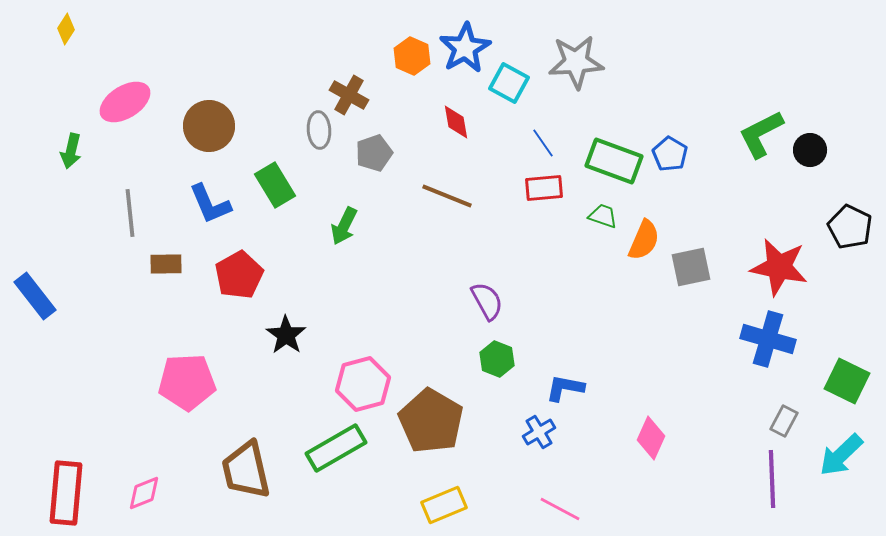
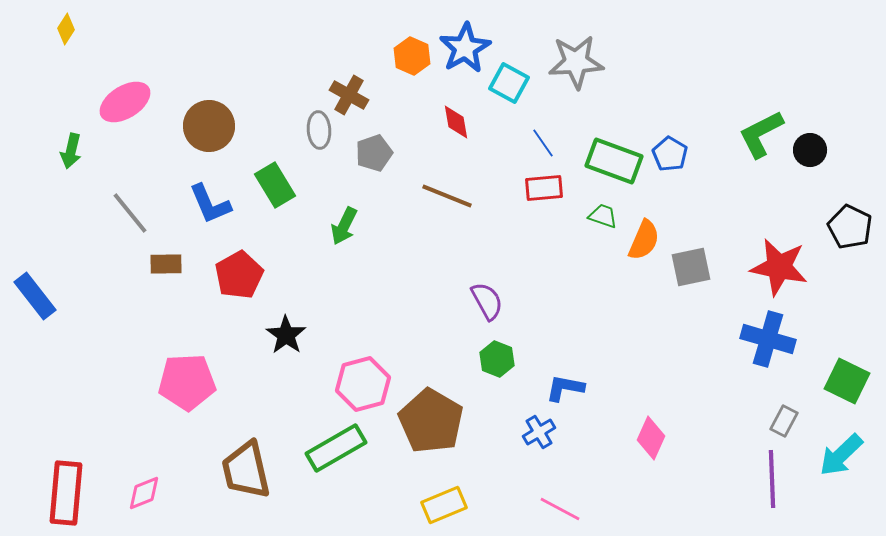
gray line at (130, 213): rotated 33 degrees counterclockwise
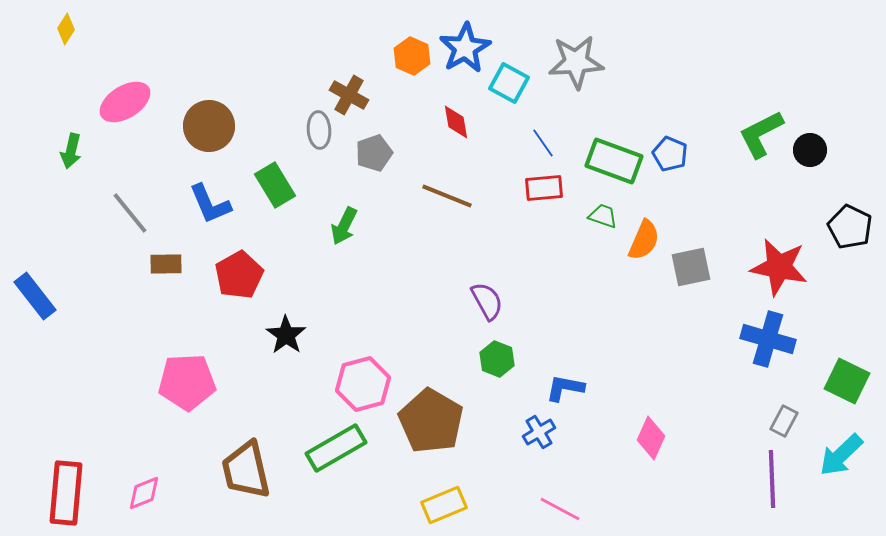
blue pentagon at (670, 154): rotated 8 degrees counterclockwise
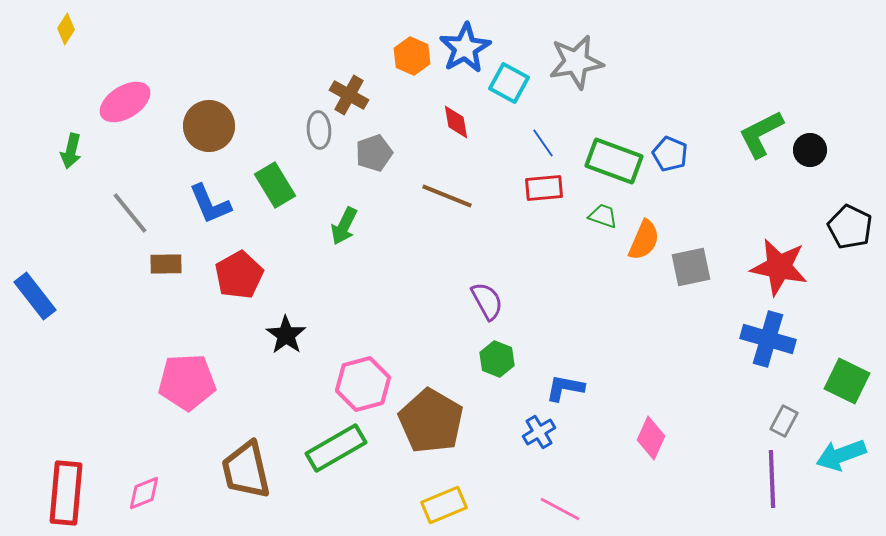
gray star at (576, 62): rotated 6 degrees counterclockwise
cyan arrow at (841, 455): rotated 24 degrees clockwise
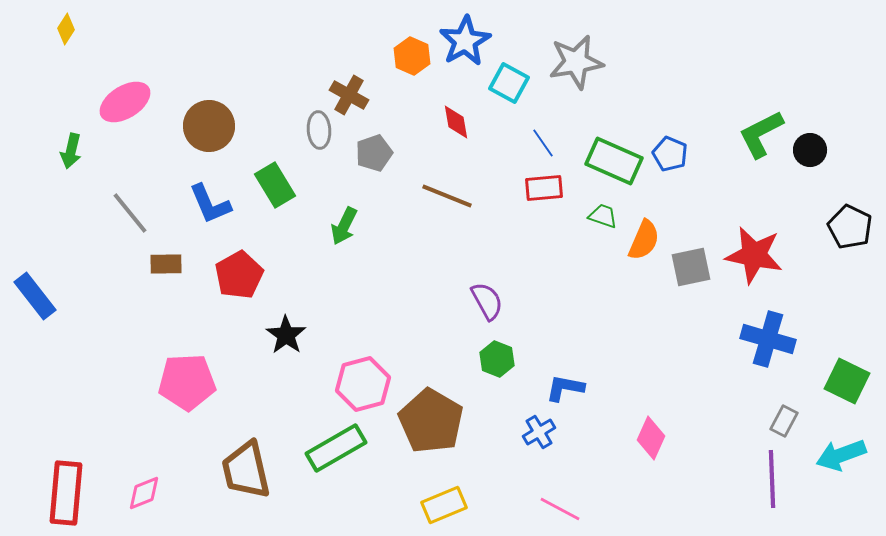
blue star at (465, 48): moved 7 px up
green rectangle at (614, 161): rotated 4 degrees clockwise
red star at (779, 267): moved 25 px left, 12 px up
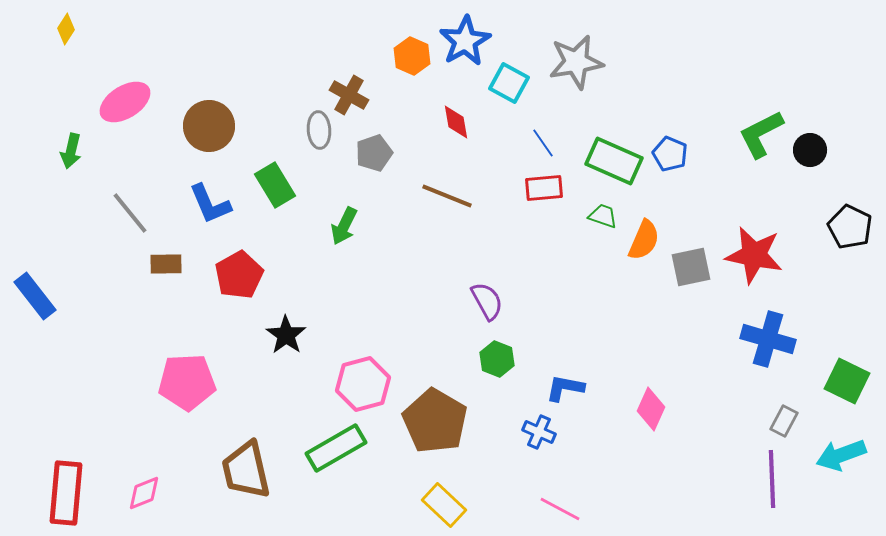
brown pentagon at (431, 421): moved 4 px right
blue cross at (539, 432): rotated 36 degrees counterclockwise
pink diamond at (651, 438): moved 29 px up
yellow rectangle at (444, 505): rotated 66 degrees clockwise
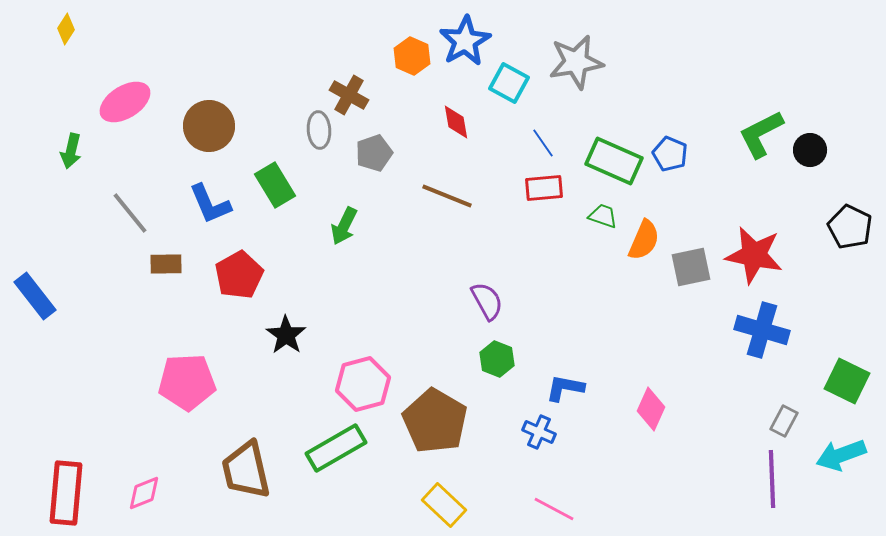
blue cross at (768, 339): moved 6 px left, 9 px up
pink line at (560, 509): moved 6 px left
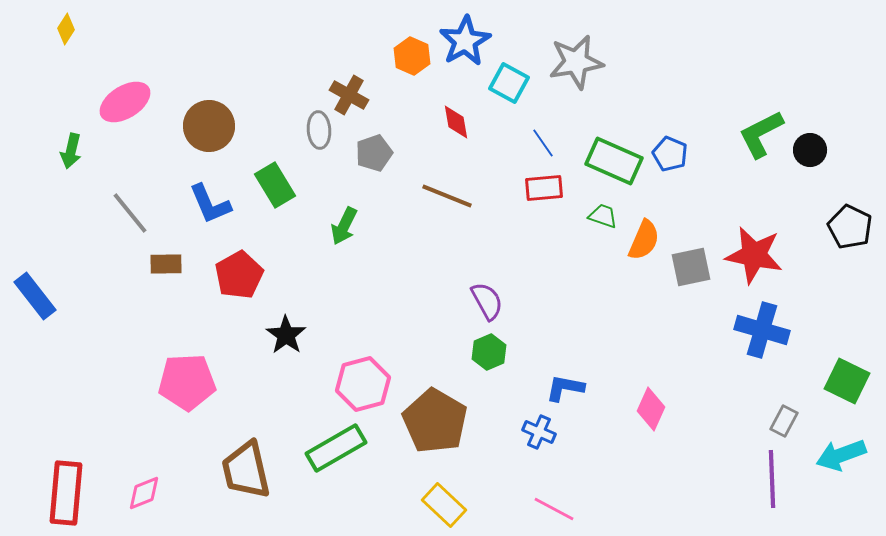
green hexagon at (497, 359): moved 8 px left, 7 px up; rotated 16 degrees clockwise
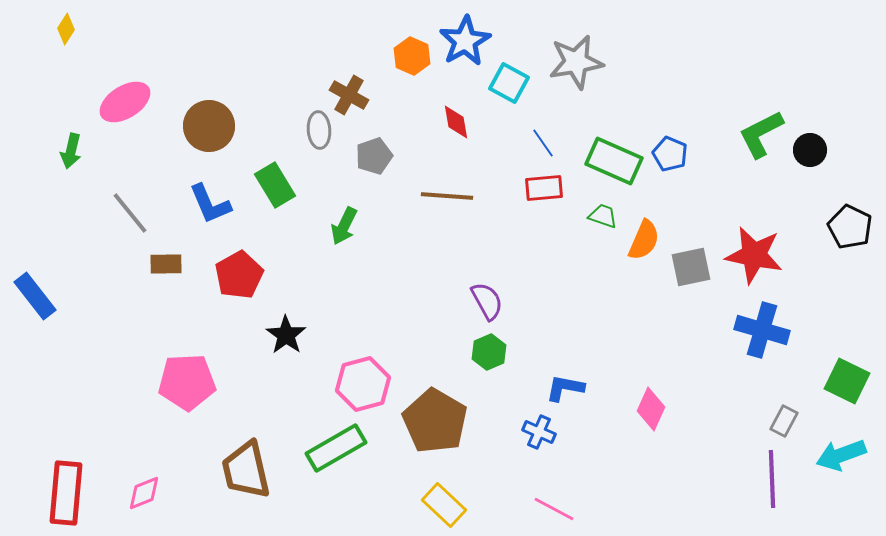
gray pentagon at (374, 153): moved 3 px down
brown line at (447, 196): rotated 18 degrees counterclockwise
